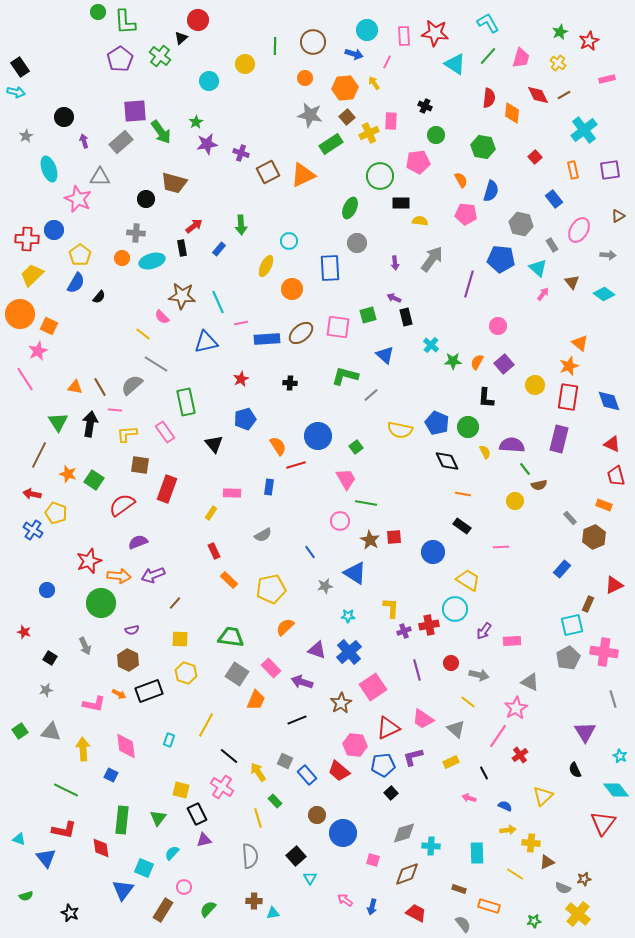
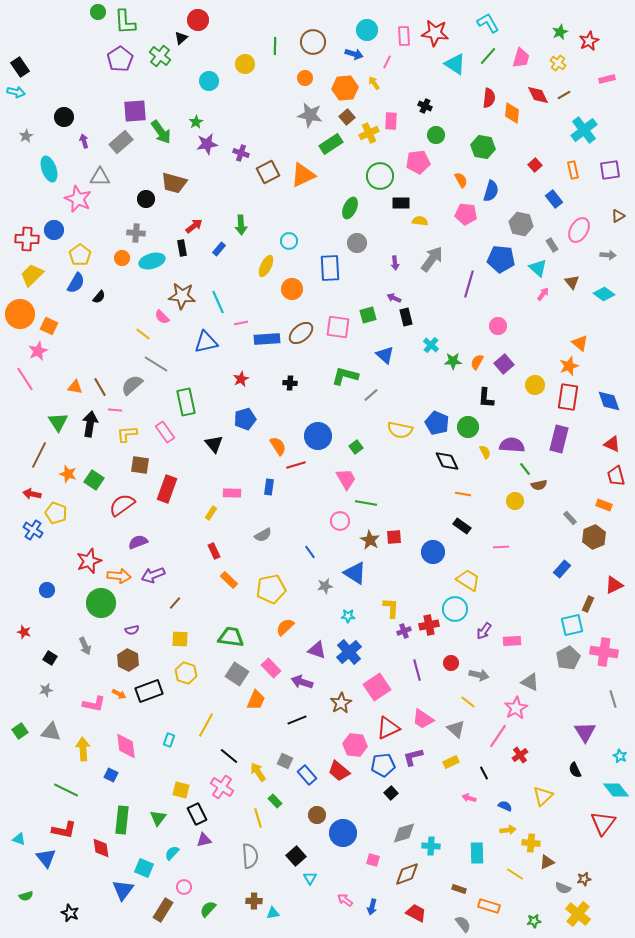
red square at (535, 157): moved 8 px down
pink square at (373, 687): moved 4 px right
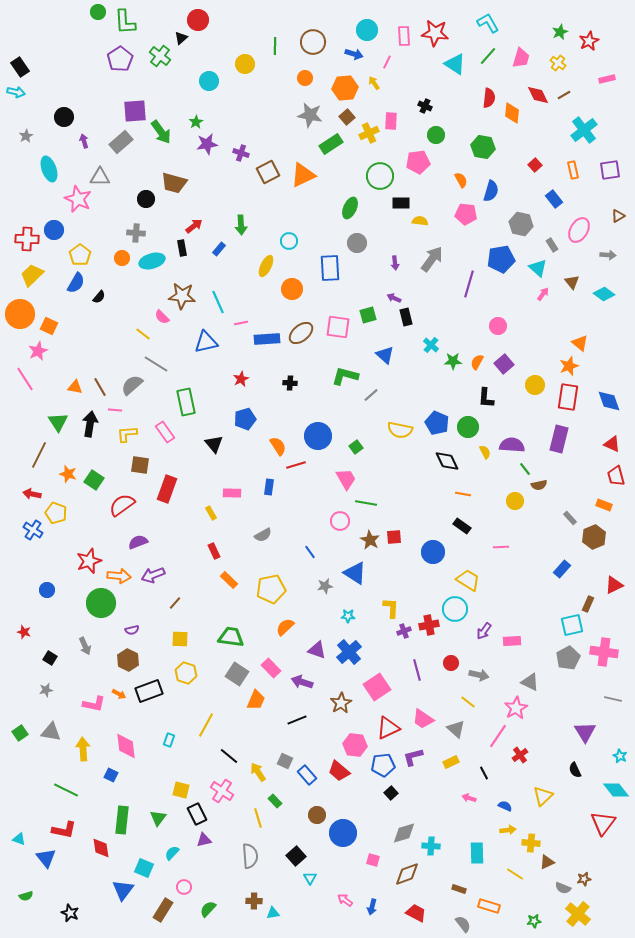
blue pentagon at (501, 259): rotated 16 degrees counterclockwise
yellow rectangle at (211, 513): rotated 64 degrees counterclockwise
gray line at (613, 699): rotated 60 degrees counterclockwise
green square at (20, 731): moved 2 px down
pink cross at (222, 787): moved 4 px down
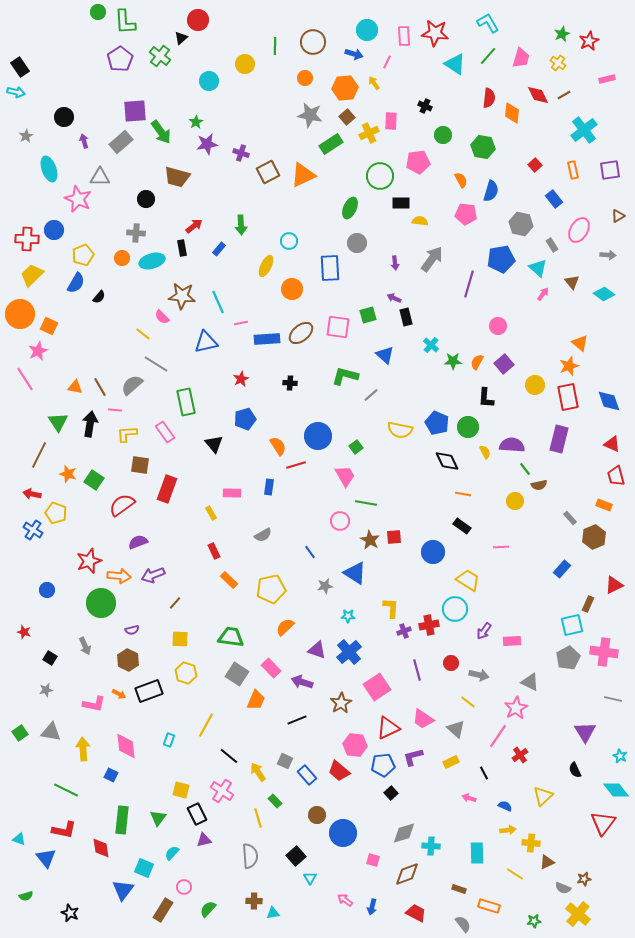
green star at (560, 32): moved 2 px right, 2 px down
green circle at (436, 135): moved 7 px right
brown trapezoid at (174, 183): moved 3 px right, 6 px up
yellow pentagon at (80, 255): moved 3 px right; rotated 15 degrees clockwise
red rectangle at (568, 397): rotated 20 degrees counterclockwise
pink trapezoid at (346, 479): moved 1 px left, 3 px up
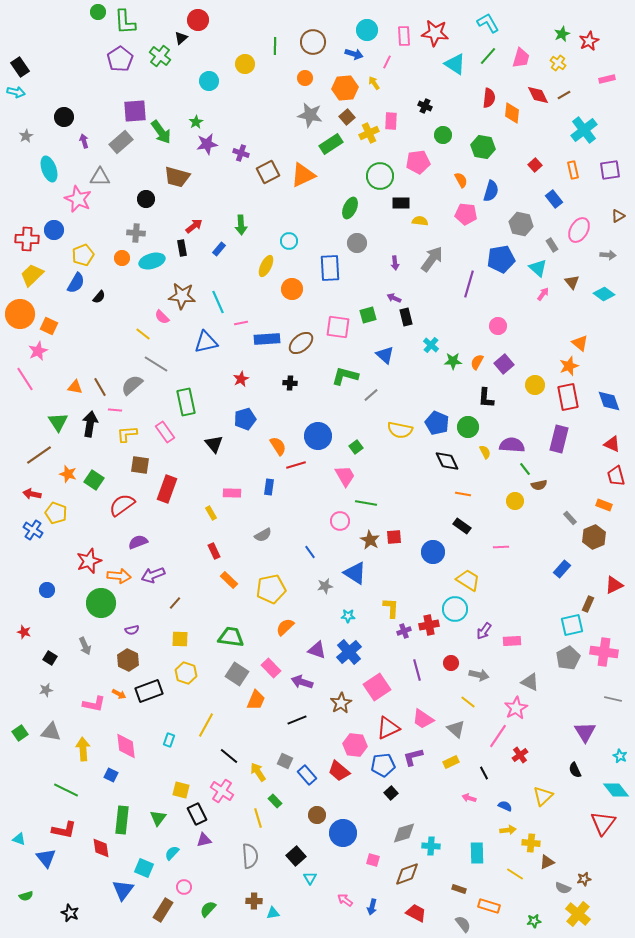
brown ellipse at (301, 333): moved 10 px down
brown line at (39, 455): rotated 28 degrees clockwise
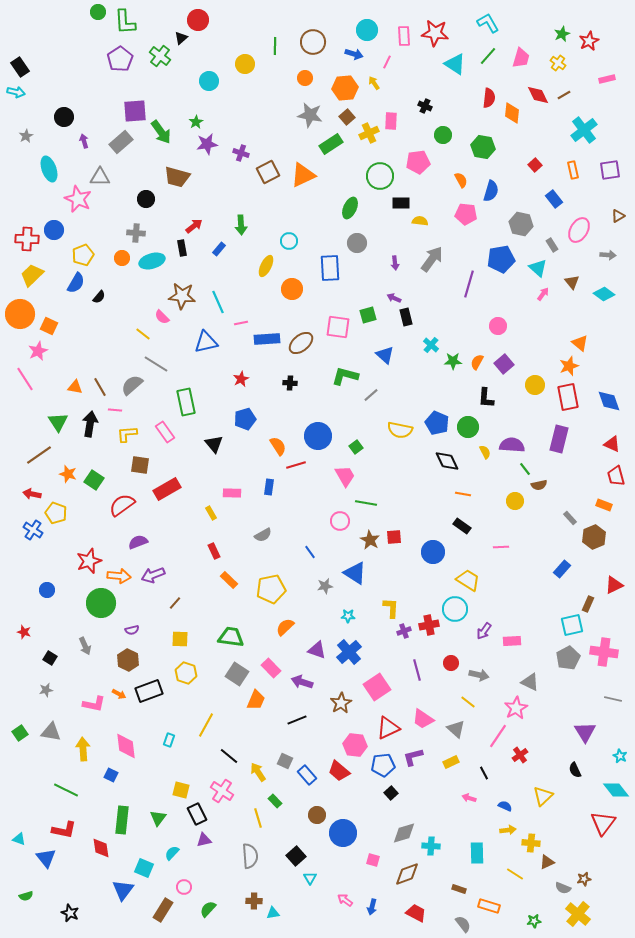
red rectangle at (167, 489): rotated 40 degrees clockwise
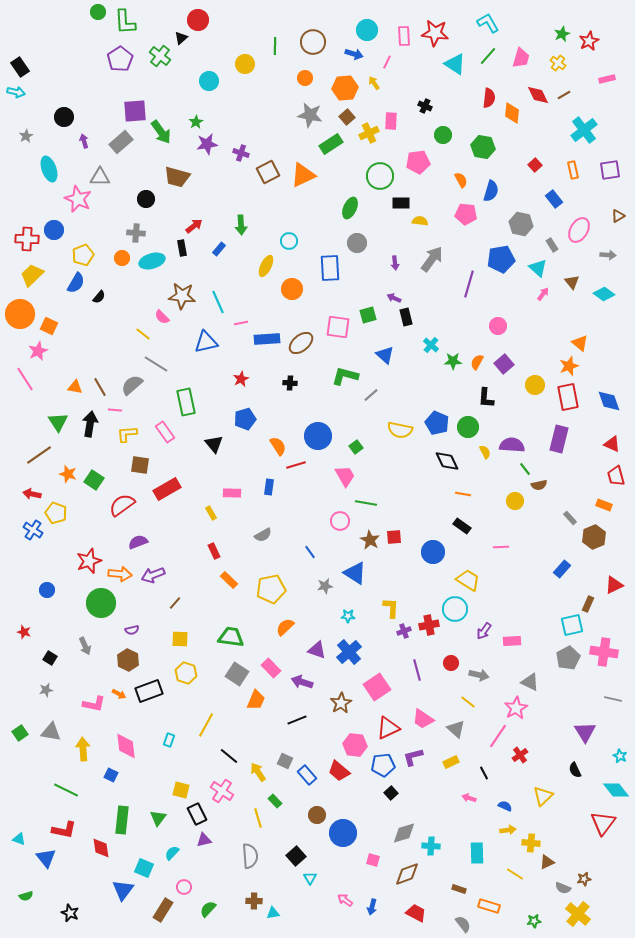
orange arrow at (119, 576): moved 1 px right, 2 px up
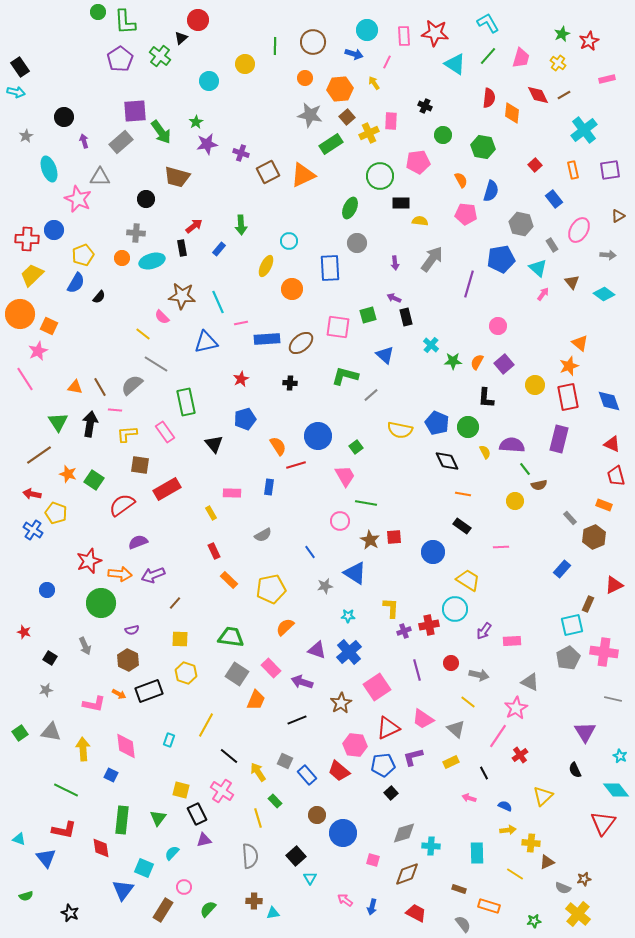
orange hexagon at (345, 88): moved 5 px left, 1 px down
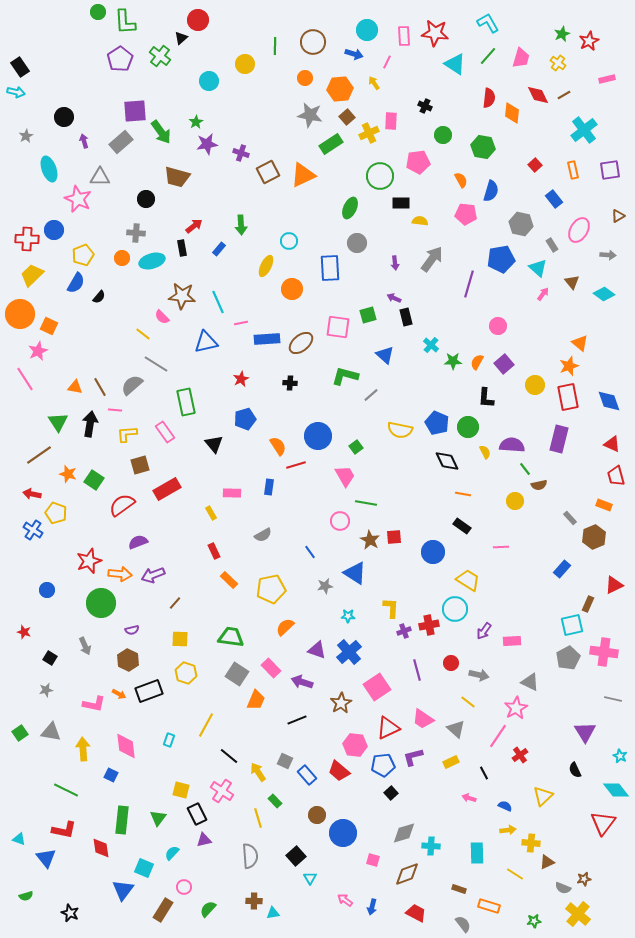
brown square at (140, 465): rotated 24 degrees counterclockwise
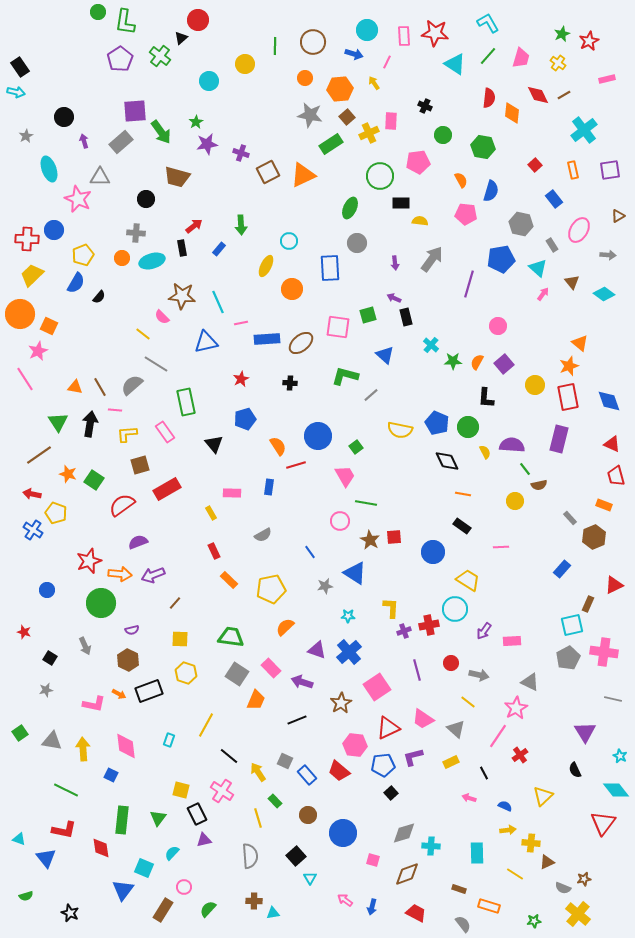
green L-shape at (125, 22): rotated 12 degrees clockwise
gray triangle at (51, 732): moved 1 px right, 9 px down
brown circle at (317, 815): moved 9 px left
